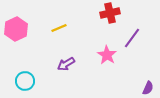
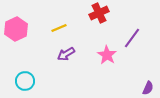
red cross: moved 11 px left; rotated 12 degrees counterclockwise
purple arrow: moved 10 px up
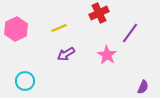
purple line: moved 2 px left, 5 px up
purple semicircle: moved 5 px left, 1 px up
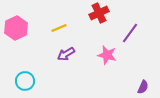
pink hexagon: moved 1 px up
pink star: rotated 18 degrees counterclockwise
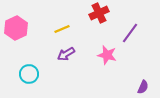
yellow line: moved 3 px right, 1 px down
cyan circle: moved 4 px right, 7 px up
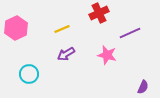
purple line: rotated 30 degrees clockwise
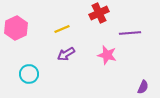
purple line: rotated 20 degrees clockwise
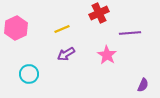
pink star: rotated 18 degrees clockwise
purple semicircle: moved 2 px up
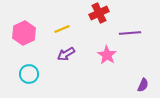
pink hexagon: moved 8 px right, 5 px down
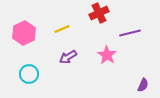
purple line: rotated 10 degrees counterclockwise
purple arrow: moved 2 px right, 3 px down
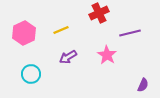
yellow line: moved 1 px left, 1 px down
cyan circle: moved 2 px right
